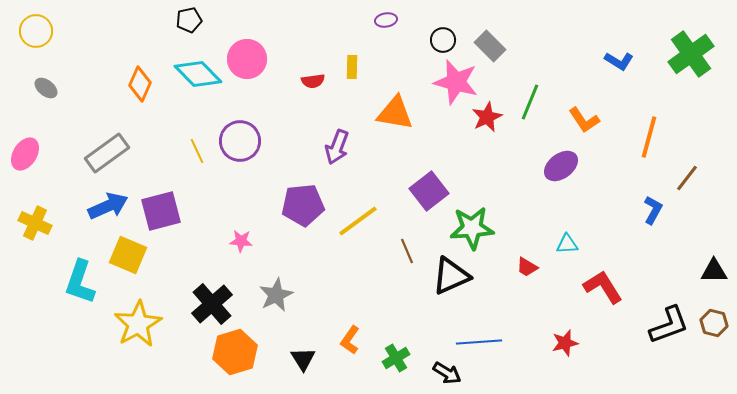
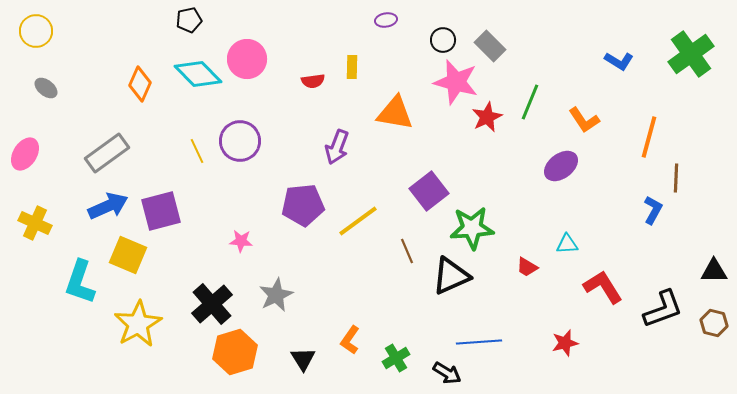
brown line at (687, 178): moved 11 px left; rotated 36 degrees counterclockwise
black L-shape at (669, 325): moved 6 px left, 16 px up
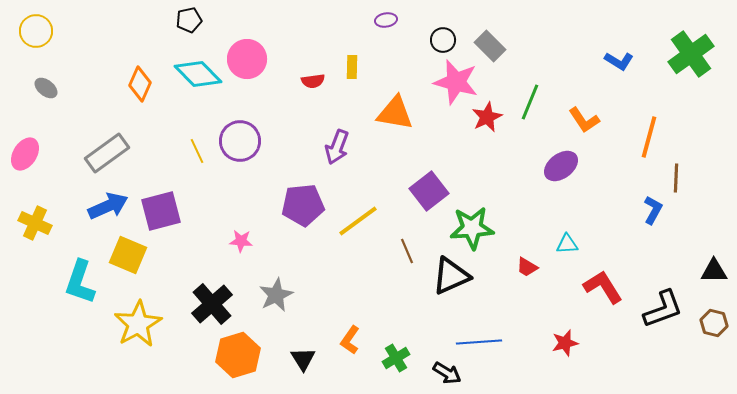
orange hexagon at (235, 352): moved 3 px right, 3 px down
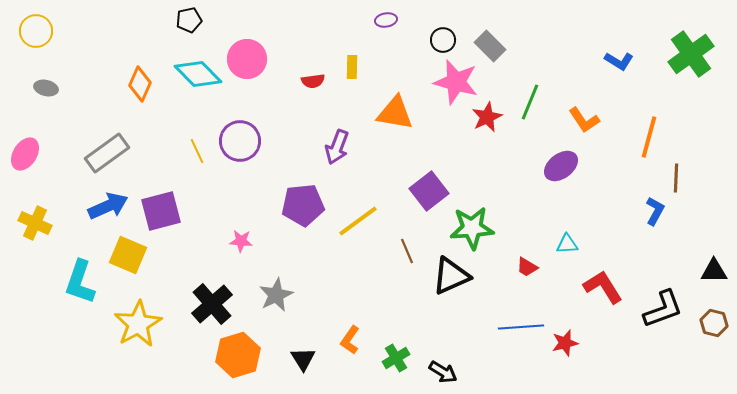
gray ellipse at (46, 88): rotated 25 degrees counterclockwise
blue L-shape at (653, 210): moved 2 px right, 1 px down
blue line at (479, 342): moved 42 px right, 15 px up
black arrow at (447, 373): moved 4 px left, 1 px up
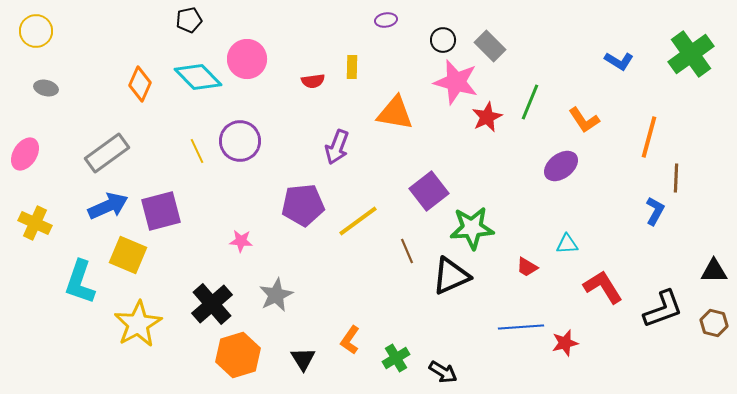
cyan diamond at (198, 74): moved 3 px down
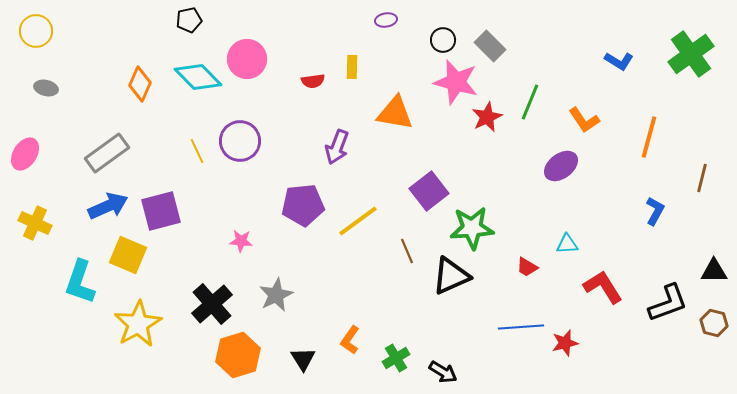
brown line at (676, 178): moved 26 px right; rotated 12 degrees clockwise
black L-shape at (663, 309): moved 5 px right, 6 px up
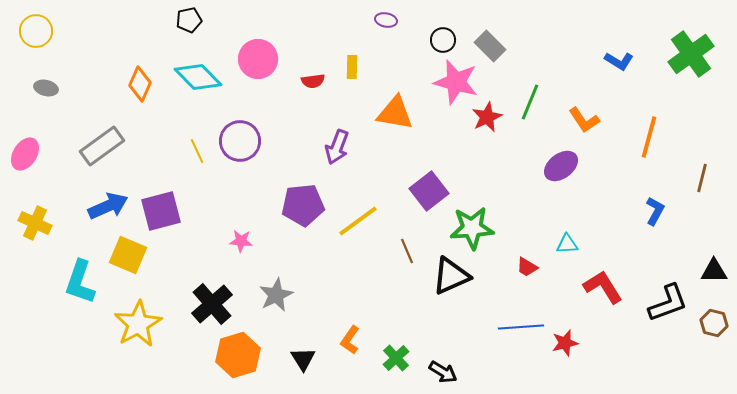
purple ellipse at (386, 20): rotated 20 degrees clockwise
pink circle at (247, 59): moved 11 px right
gray rectangle at (107, 153): moved 5 px left, 7 px up
green cross at (396, 358): rotated 12 degrees counterclockwise
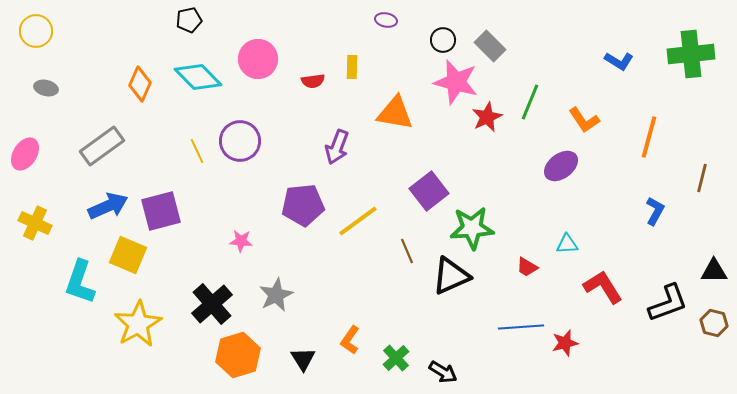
green cross at (691, 54): rotated 30 degrees clockwise
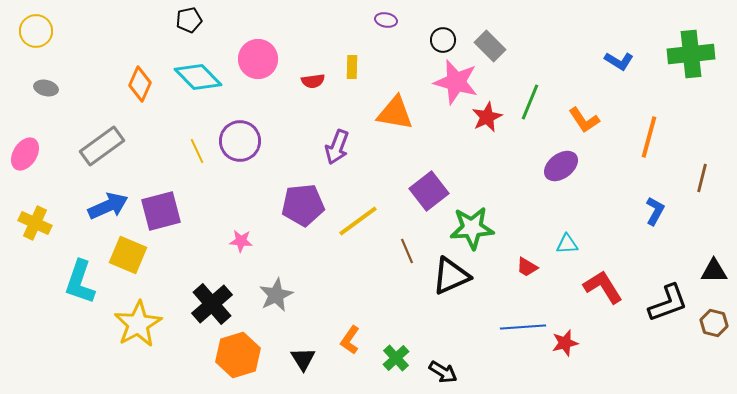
blue line at (521, 327): moved 2 px right
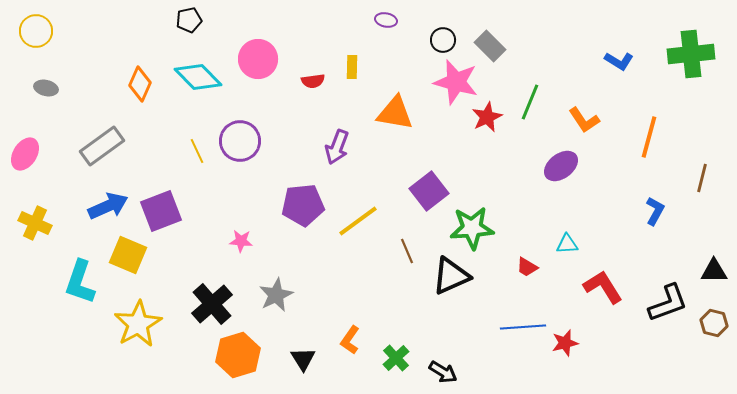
purple square at (161, 211): rotated 6 degrees counterclockwise
